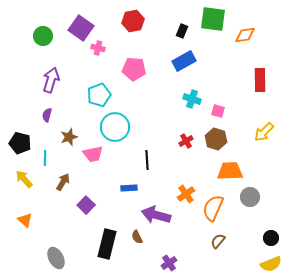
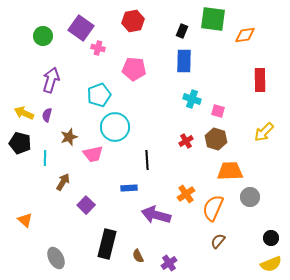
blue rectangle at (184, 61): rotated 60 degrees counterclockwise
yellow arrow at (24, 179): moved 66 px up; rotated 24 degrees counterclockwise
brown semicircle at (137, 237): moved 1 px right, 19 px down
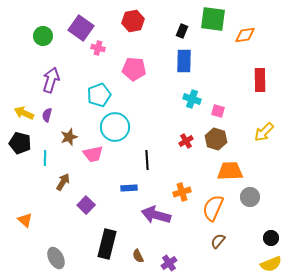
orange cross at (186, 194): moved 4 px left, 2 px up; rotated 18 degrees clockwise
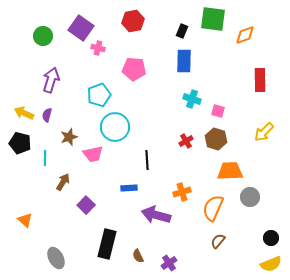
orange diamond at (245, 35): rotated 10 degrees counterclockwise
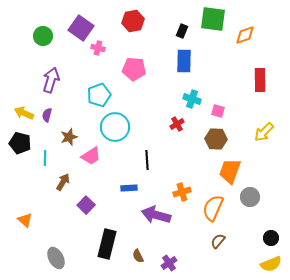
brown hexagon at (216, 139): rotated 15 degrees counterclockwise
red cross at (186, 141): moved 9 px left, 17 px up
pink trapezoid at (93, 154): moved 2 px left, 2 px down; rotated 20 degrees counterclockwise
orange trapezoid at (230, 171): rotated 68 degrees counterclockwise
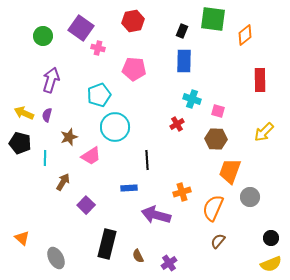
orange diamond at (245, 35): rotated 20 degrees counterclockwise
orange triangle at (25, 220): moved 3 px left, 18 px down
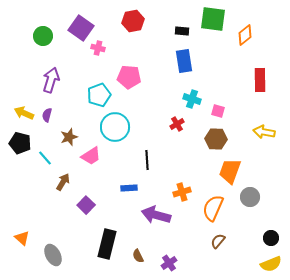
black rectangle at (182, 31): rotated 72 degrees clockwise
blue rectangle at (184, 61): rotated 10 degrees counterclockwise
pink pentagon at (134, 69): moved 5 px left, 8 px down
yellow arrow at (264, 132): rotated 55 degrees clockwise
cyan line at (45, 158): rotated 42 degrees counterclockwise
gray ellipse at (56, 258): moved 3 px left, 3 px up
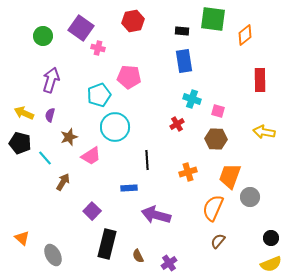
purple semicircle at (47, 115): moved 3 px right
orange trapezoid at (230, 171): moved 5 px down
orange cross at (182, 192): moved 6 px right, 20 px up
purple square at (86, 205): moved 6 px right, 6 px down
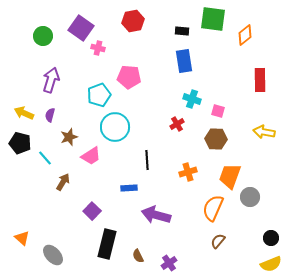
gray ellipse at (53, 255): rotated 15 degrees counterclockwise
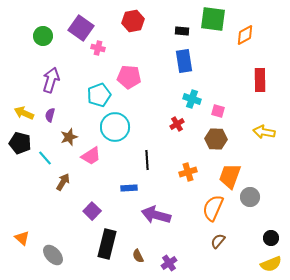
orange diamond at (245, 35): rotated 10 degrees clockwise
